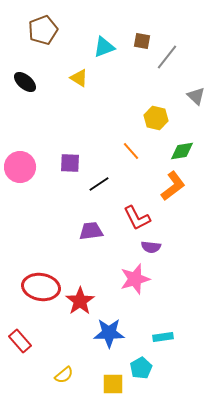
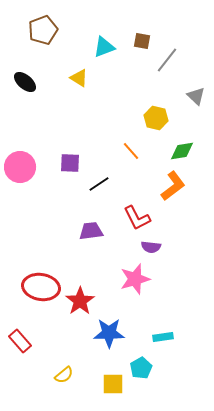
gray line: moved 3 px down
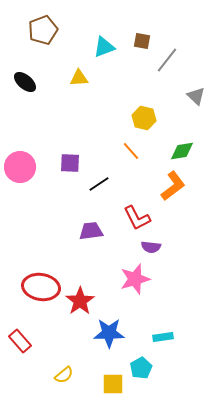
yellow triangle: rotated 36 degrees counterclockwise
yellow hexagon: moved 12 px left
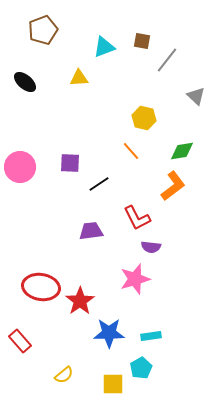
cyan rectangle: moved 12 px left, 1 px up
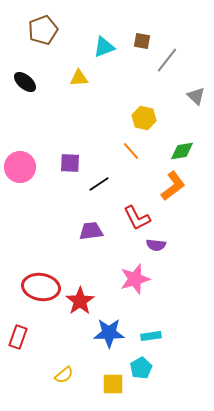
purple semicircle: moved 5 px right, 2 px up
red rectangle: moved 2 px left, 4 px up; rotated 60 degrees clockwise
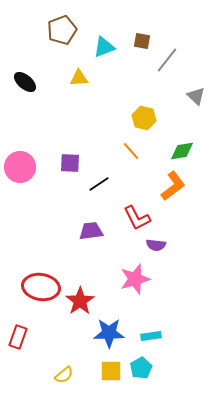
brown pentagon: moved 19 px right
yellow square: moved 2 px left, 13 px up
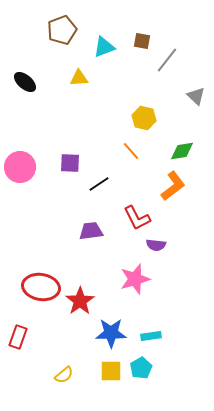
blue star: moved 2 px right
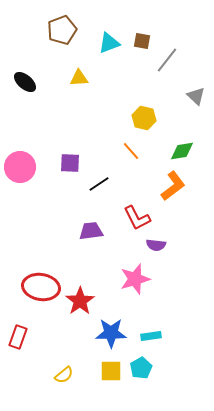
cyan triangle: moved 5 px right, 4 px up
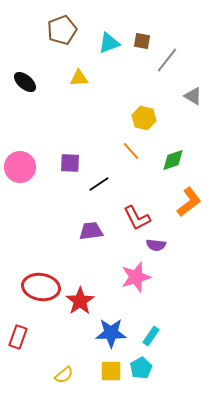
gray triangle: moved 3 px left; rotated 12 degrees counterclockwise
green diamond: moved 9 px left, 9 px down; rotated 10 degrees counterclockwise
orange L-shape: moved 16 px right, 16 px down
pink star: moved 1 px right, 2 px up
cyan rectangle: rotated 48 degrees counterclockwise
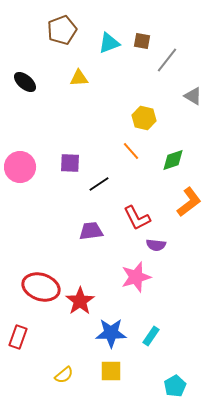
red ellipse: rotated 9 degrees clockwise
cyan pentagon: moved 34 px right, 18 px down
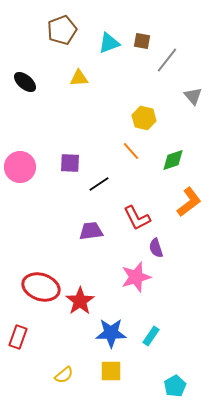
gray triangle: rotated 18 degrees clockwise
purple semicircle: moved 3 px down; rotated 66 degrees clockwise
